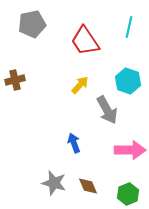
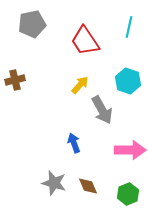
gray arrow: moved 5 px left
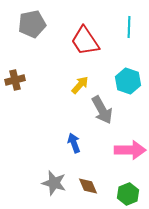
cyan line: rotated 10 degrees counterclockwise
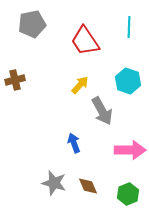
gray arrow: moved 1 px down
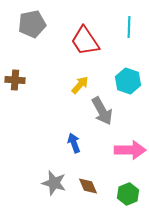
brown cross: rotated 18 degrees clockwise
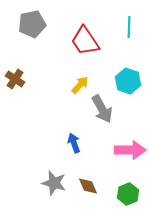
brown cross: moved 1 px up; rotated 30 degrees clockwise
gray arrow: moved 2 px up
